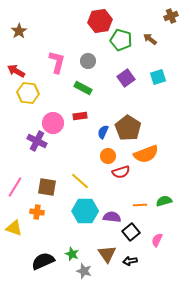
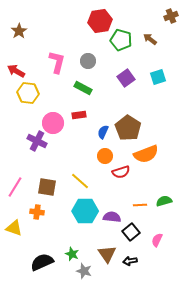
red rectangle: moved 1 px left, 1 px up
orange circle: moved 3 px left
black semicircle: moved 1 px left, 1 px down
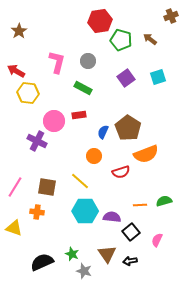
pink circle: moved 1 px right, 2 px up
orange circle: moved 11 px left
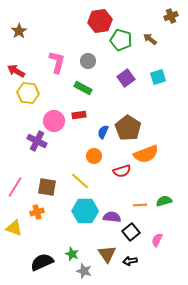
red semicircle: moved 1 px right, 1 px up
orange cross: rotated 24 degrees counterclockwise
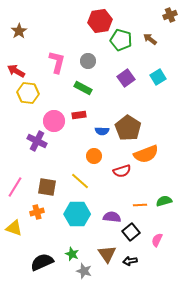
brown cross: moved 1 px left, 1 px up
cyan square: rotated 14 degrees counterclockwise
blue semicircle: moved 1 px left, 1 px up; rotated 112 degrees counterclockwise
cyan hexagon: moved 8 px left, 3 px down
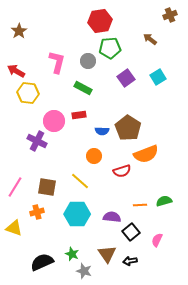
green pentagon: moved 11 px left, 8 px down; rotated 20 degrees counterclockwise
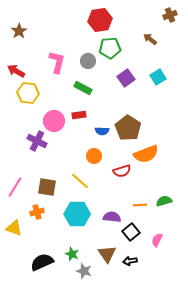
red hexagon: moved 1 px up
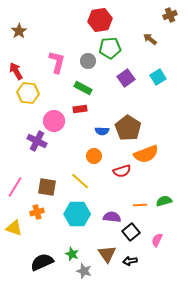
red arrow: rotated 30 degrees clockwise
red rectangle: moved 1 px right, 6 px up
